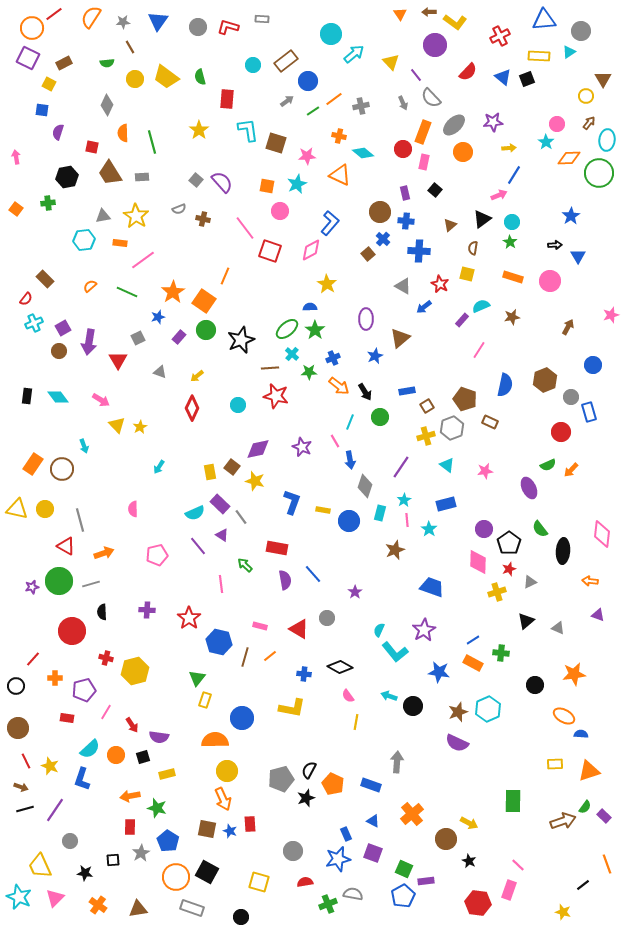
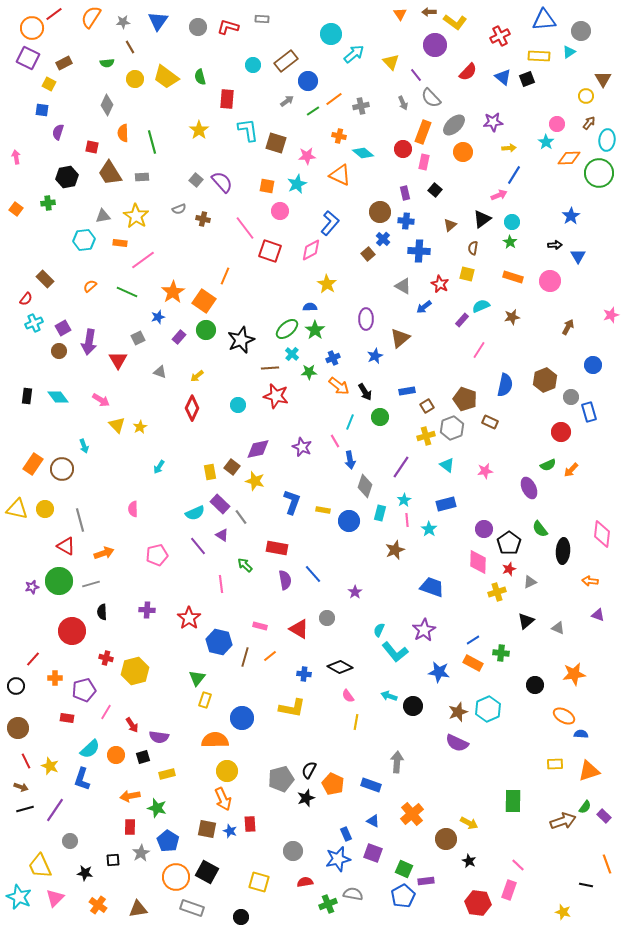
black line at (583, 885): moved 3 px right; rotated 48 degrees clockwise
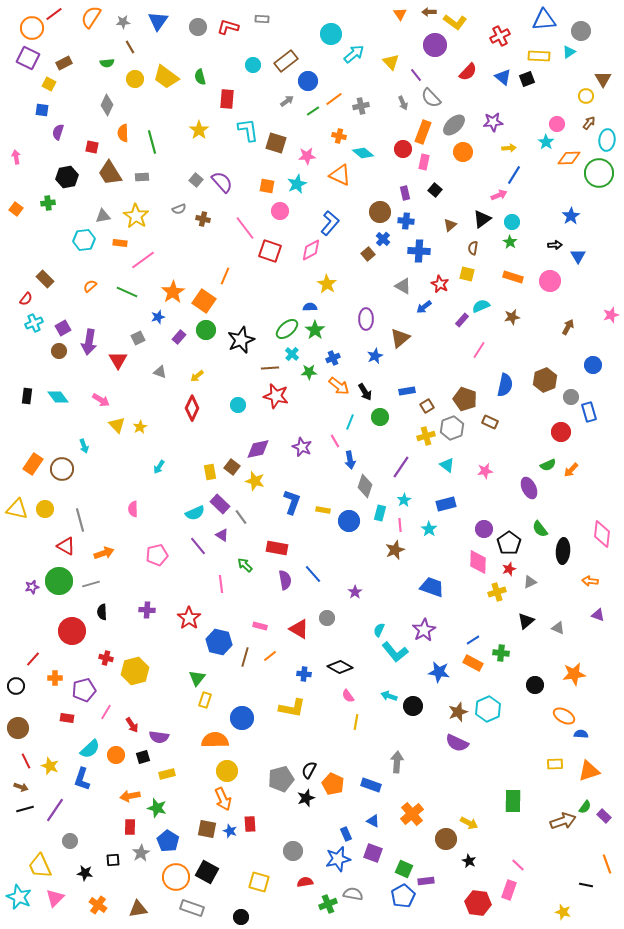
pink line at (407, 520): moved 7 px left, 5 px down
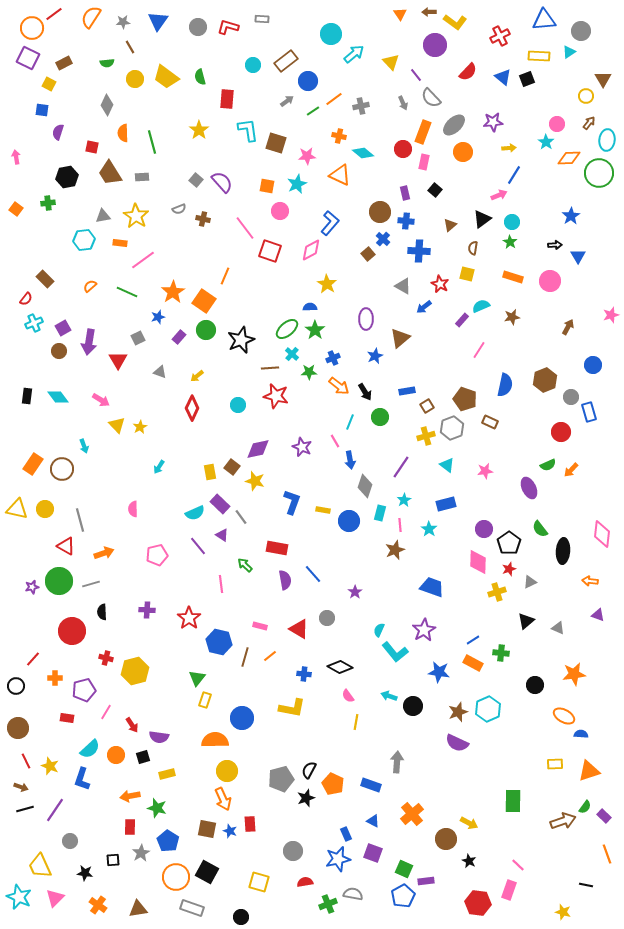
orange line at (607, 864): moved 10 px up
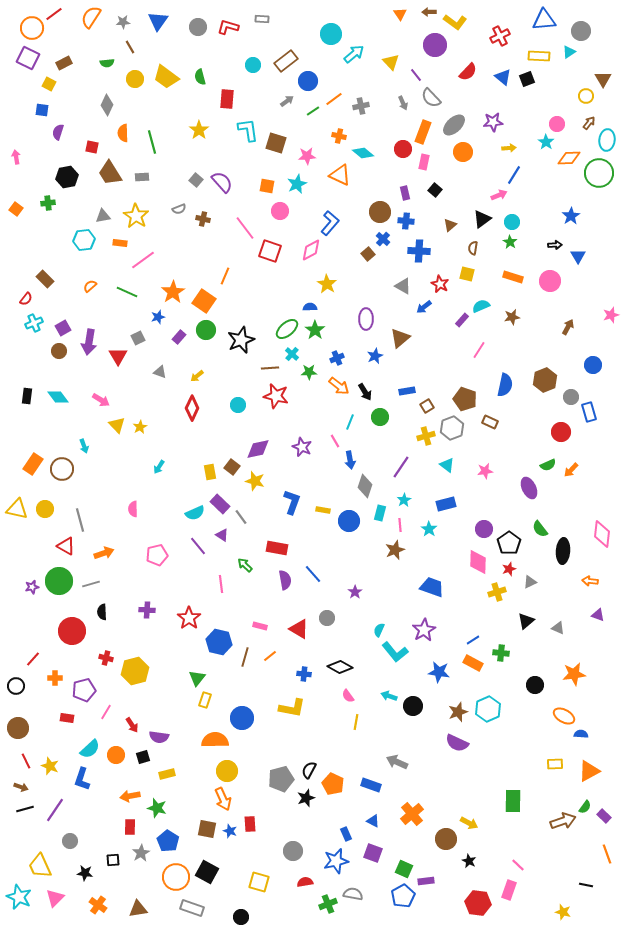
blue cross at (333, 358): moved 4 px right
red triangle at (118, 360): moved 4 px up
gray arrow at (397, 762): rotated 70 degrees counterclockwise
orange triangle at (589, 771): rotated 10 degrees counterclockwise
blue star at (338, 859): moved 2 px left, 2 px down
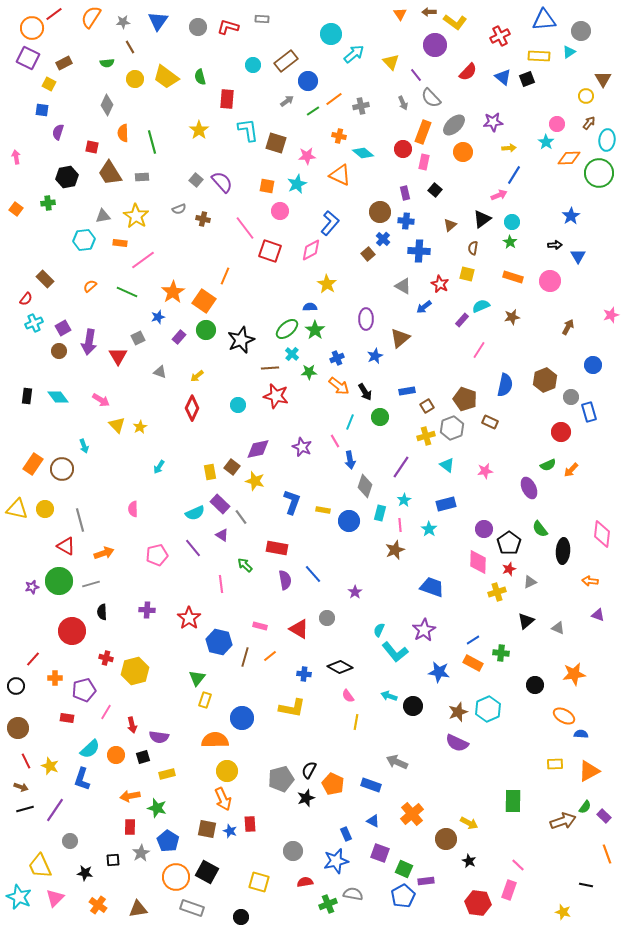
purple line at (198, 546): moved 5 px left, 2 px down
red arrow at (132, 725): rotated 21 degrees clockwise
purple square at (373, 853): moved 7 px right
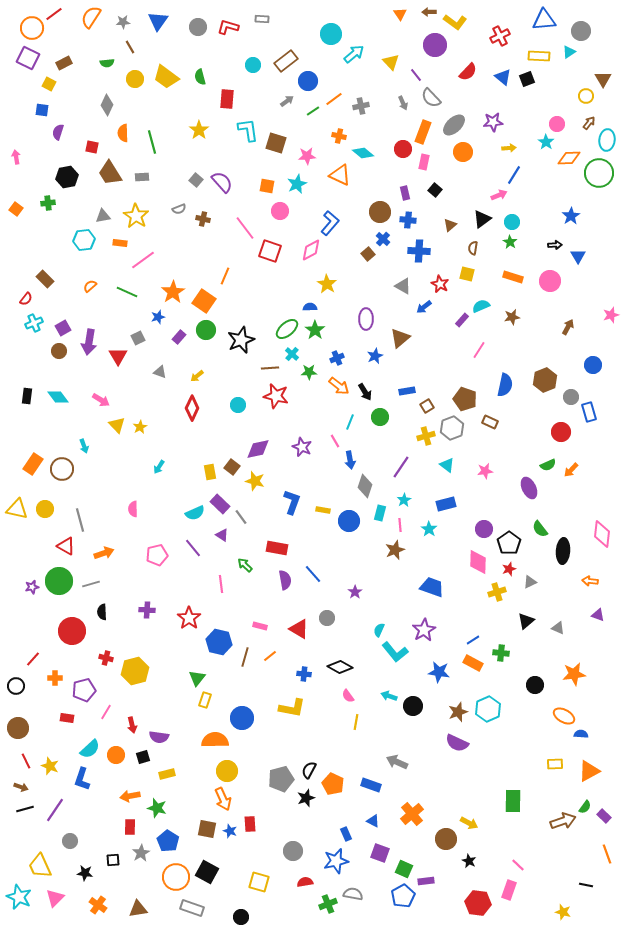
blue cross at (406, 221): moved 2 px right, 1 px up
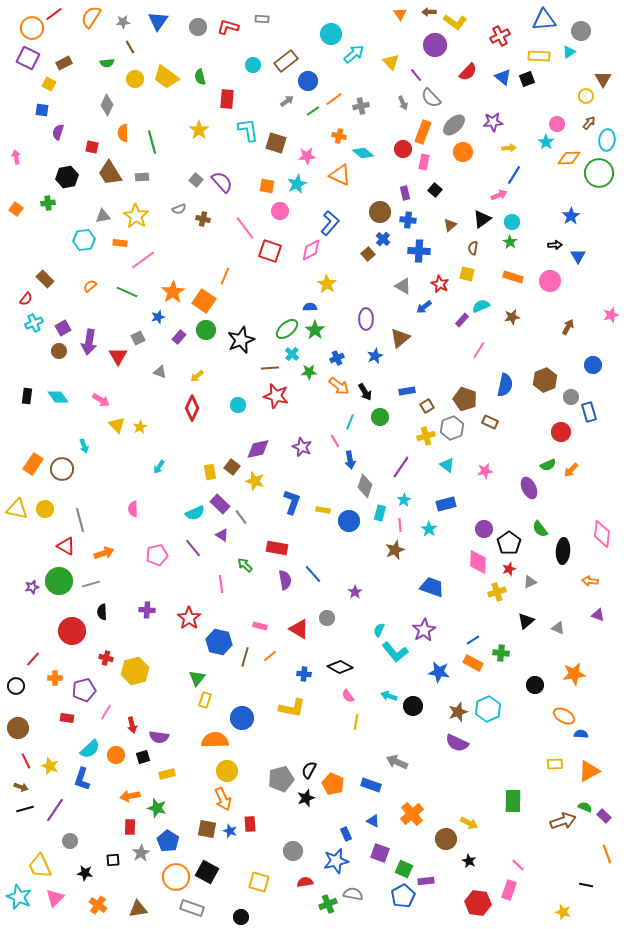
green semicircle at (585, 807): rotated 104 degrees counterclockwise
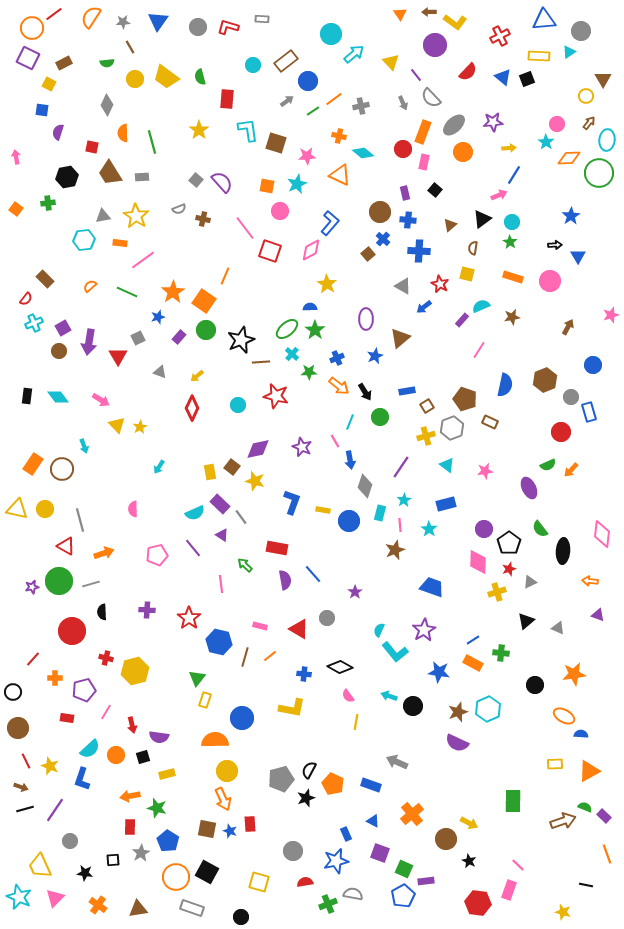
brown line at (270, 368): moved 9 px left, 6 px up
black circle at (16, 686): moved 3 px left, 6 px down
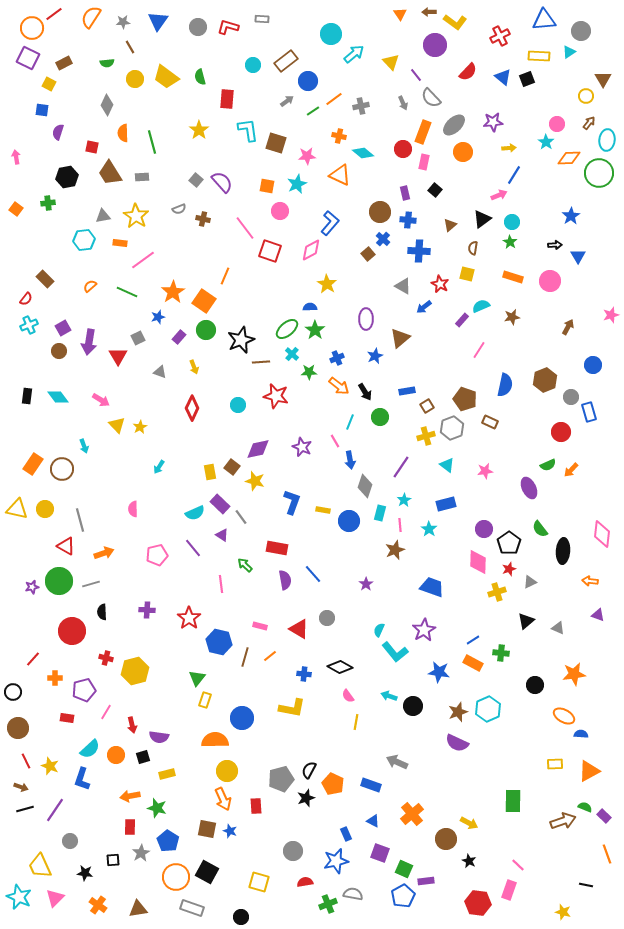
cyan cross at (34, 323): moved 5 px left, 2 px down
yellow arrow at (197, 376): moved 3 px left, 9 px up; rotated 72 degrees counterclockwise
purple star at (355, 592): moved 11 px right, 8 px up
red rectangle at (250, 824): moved 6 px right, 18 px up
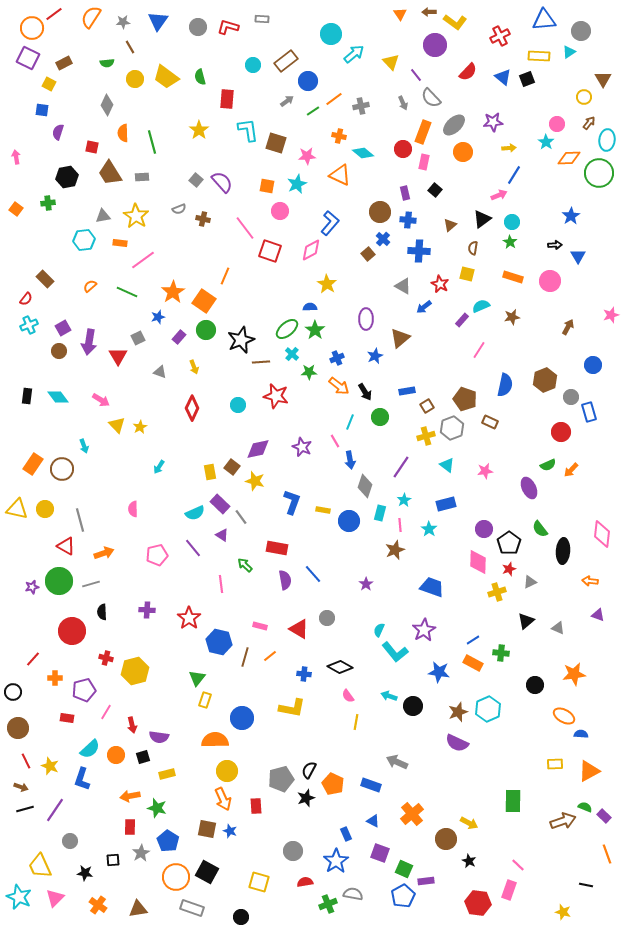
yellow circle at (586, 96): moved 2 px left, 1 px down
blue star at (336, 861): rotated 20 degrees counterclockwise
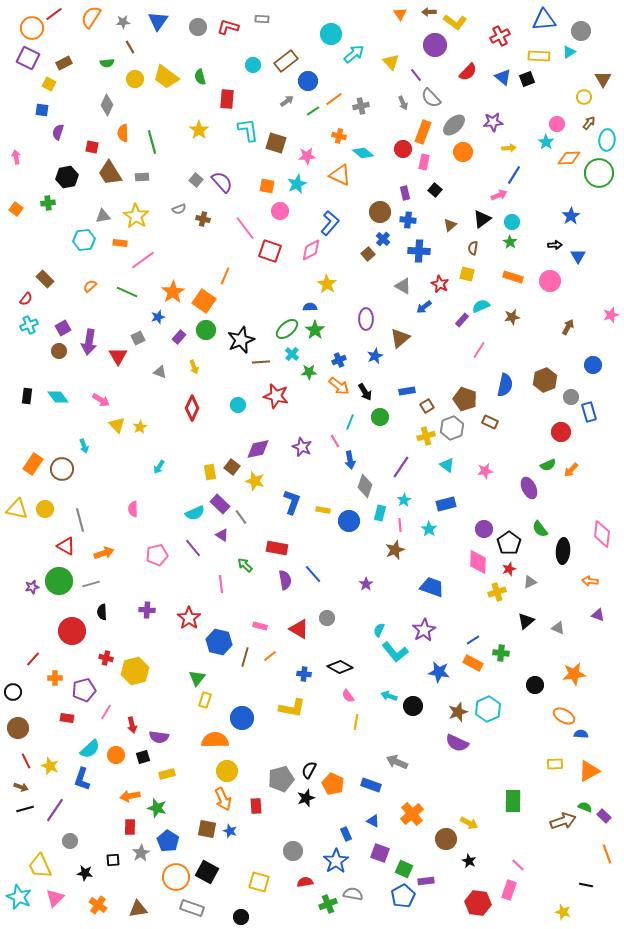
blue cross at (337, 358): moved 2 px right, 2 px down
